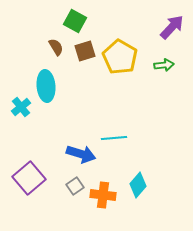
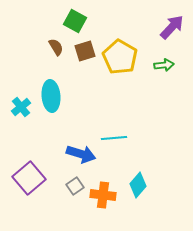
cyan ellipse: moved 5 px right, 10 px down
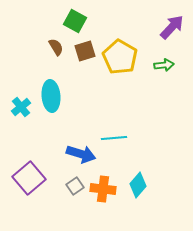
orange cross: moved 6 px up
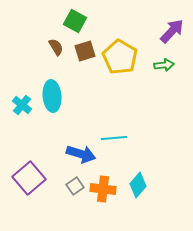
purple arrow: moved 4 px down
cyan ellipse: moved 1 px right
cyan cross: moved 1 px right, 2 px up; rotated 12 degrees counterclockwise
